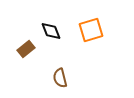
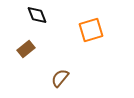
black diamond: moved 14 px left, 16 px up
brown semicircle: rotated 54 degrees clockwise
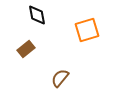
black diamond: rotated 10 degrees clockwise
orange square: moved 4 px left
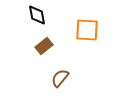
orange square: rotated 20 degrees clockwise
brown rectangle: moved 18 px right, 3 px up
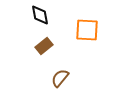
black diamond: moved 3 px right
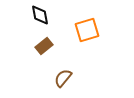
orange square: rotated 20 degrees counterclockwise
brown semicircle: moved 3 px right
